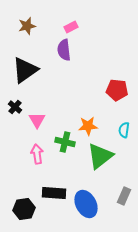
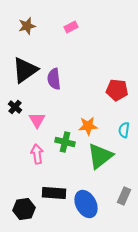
purple semicircle: moved 10 px left, 29 px down
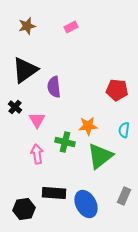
purple semicircle: moved 8 px down
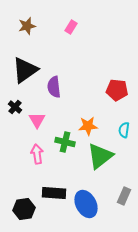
pink rectangle: rotated 32 degrees counterclockwise
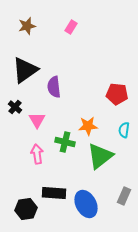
red pentagon: moved 4 px down
black hexagon: moved 2 px right
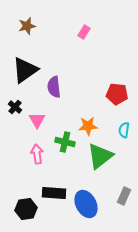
pink rectangle: moved 13 px right, 5 px down
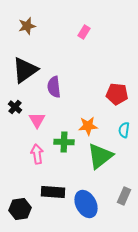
green cross: moved 1 px left; rotated 12 degrees counterclockwise
black rectangle: moved 1 px left, 1 px up
black hexagon: moved 6 px left
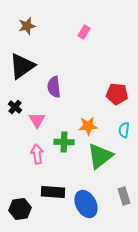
black triangle: moved 3 px left, 4 px up
gray rectangle: rotated 42 degrees counterclockwise
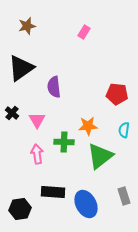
black triangle: moved 1 px left, 2 px down
black cross: moved 3 px left, 6 px down
